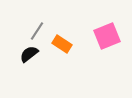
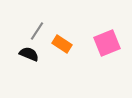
pink square: moved 7 px down
black semicircle: rotated 60 degrees clockwise
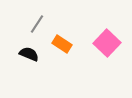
gray line: moved 7 px up
pink square: rotated 24 degrees counterclockwise
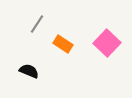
orange rectangle: moved 1 px right
black semicircle: moved 17 px down
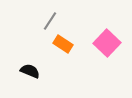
gray line: moved 13 px right, 3 px up
black semicircle: moved 1 px right
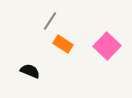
pink square: moved 3 px down
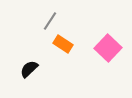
pink square: moved 1 px right, 2 px down
black semicircle: moved 1 px left, 2 px up; rotated 66 degrees counterclockwise
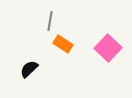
gray line: rotated 24 degrees counterclockwise
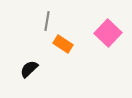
gray line: moved 3 px left
pink square: moved 15 px up
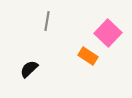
orange rectangle: moved 25 px right, 12 px down
